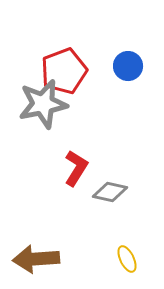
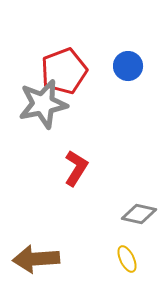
gray diamond: moved 29 px right, 22 px down
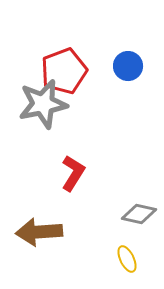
red L-shape: moved 3 px left, 5 px down
brown arrow: moved 3 px right, 27 px up
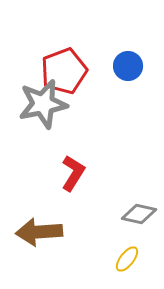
yellow ellipse: rotated 64 degrees clockwise
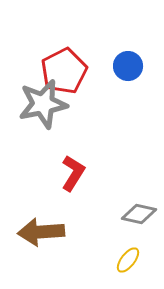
red pentagon: rotated 6 degrees counterclockwise
brown arrow: moved 2 px right
yellow ellipse: moved 1 px right, 1 px down
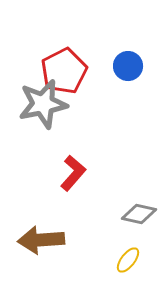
red L-shape: rotated 9 degrees clockwise
brown arrow: moved 8 px down
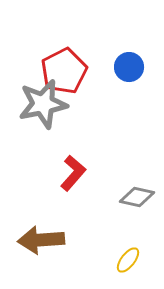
blue circle: moved 1 px right, 1 px down
gray diamond: moved 2 px left, 17 px up
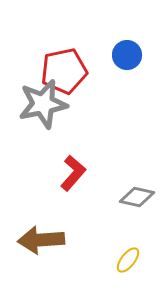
blue circle: moved 2 px left, 12 px up
red pentagon: rotated 15 degrees clockwise
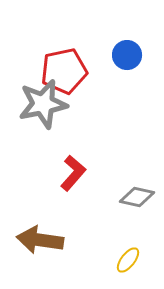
brown arrow: moved 1 px left; rotated 12 degrees clockwise
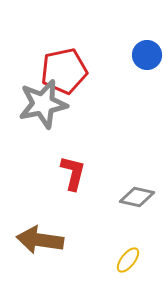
blue circle: moved 20 px right
red L-shape: rotated 27 degrees counterclockwise
